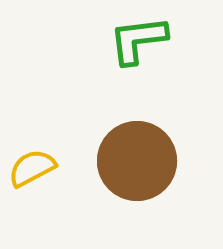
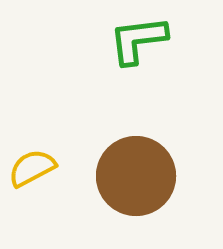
brown circle: moved 1 px left, 15 px down
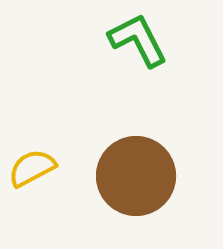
green L-shape: rotated 70 degrees clockwise
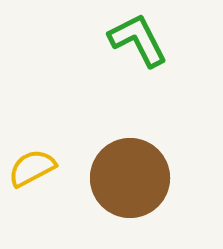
brown circle: moved 6 px left, 2 px down
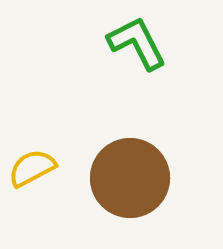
green L-shape: moved 1 px left, 3 px down
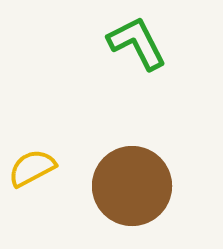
brown circle: moved 2 px right, 8 px down
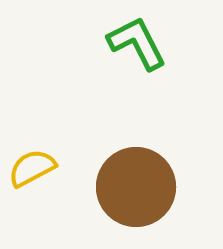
brown circle: moved 4 px right, 1 px down
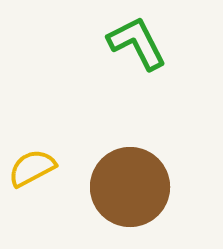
brown circle: moved 6 px left
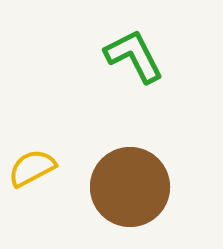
green L-shape: moved 3 px left, 13 px down
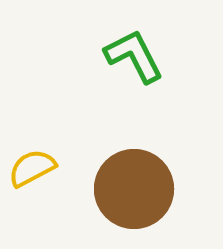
brown circle: moved 4 px right, 2 px down
